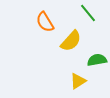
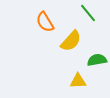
yellow triangle: rotated 30 degrees clockwise
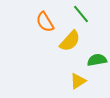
green line: moved 7 px left, 1 px down
yellow semicircle: moved 1 px left
yellow triangle: rotated 30 degrees counterclockwise
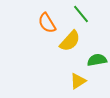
orange semicircle: moved 2 px right, 1 px down
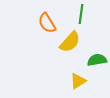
green line: rotated 48 degrees clockwise
yellow semicircle: moved 1 px down
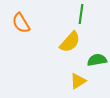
orange semicircle: moved 26 px left
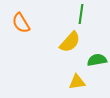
yellow triangle: moved 1 px left, 1 px down; rotated 24 degrees clockwise
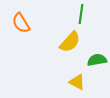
yellow triangle: rotated 36 degrees clockwise
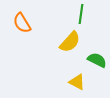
orange semicircle: moved 1 px right
green semicircle: rotated 36 degrees clockwise
